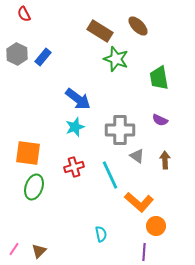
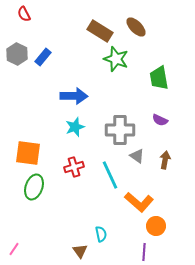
brown ellipse: moved 2 px left, 1 px down
blue arrow: moved 4 px left, 3 px up; rotated 36 degrees counterclockwise
brown arrow: rotated 12 degrees clockwise
brown triangle: moved 41 px right; rotated 21 degrees counterclockwise
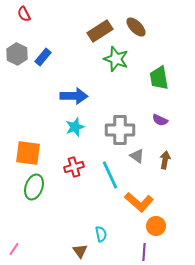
brown rectangle: rotated 65 degrees counterclockwise
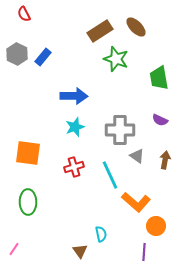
green ellipse: moved 6 px left, 15 px down; rotated 20 degrees counterclockwise
orange L-shape: moved 3 px left
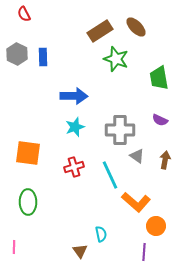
blue rectangle: rotated 42 degrees counterclockwise
pink line: moved 2 px up; rotated 32 degrees counterclockwise
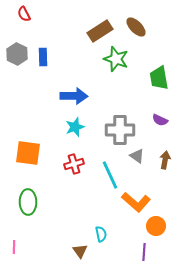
red cross: moved 3 px up
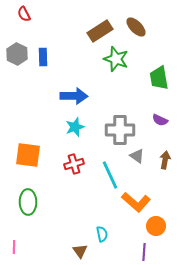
orange square: moved 2 px down
cyan semicircle: moved 1 px right
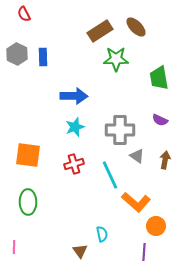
green star: rotated 20 degrees counterclockwise
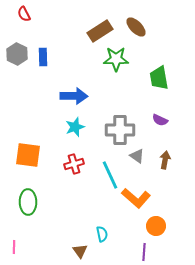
orange L-shape: moved 4 px up
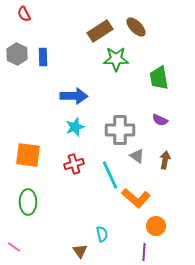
pink line: rotated 56 degrees counterclockwise
